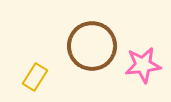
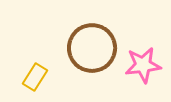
brown circle: moved 2 px down
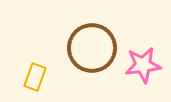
yellow rectangle: rotated 12 degrees counterclockwise
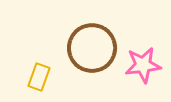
yellow rectangle: moved 4 px right
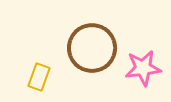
pink star: moved 3 px down
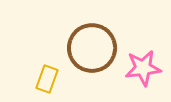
yellow rectangle: moved 8 px right, 2 px down
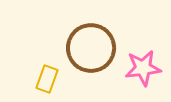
brown circle: moved 1 px left
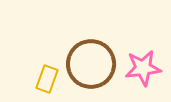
brown circle: moved 16 px down
